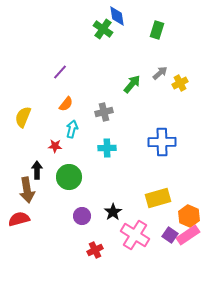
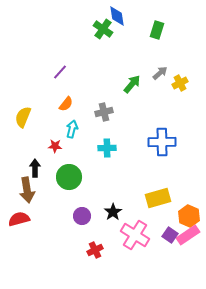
black arrow: moved 2 px left, 2 px up
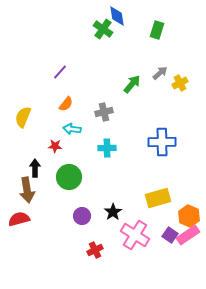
cyan arrow: rotated 96 degrees counterclockwise
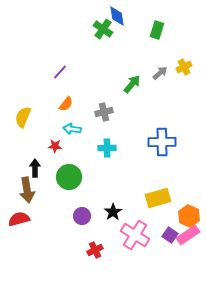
yellow cross: moved 4 px right, 16 px up
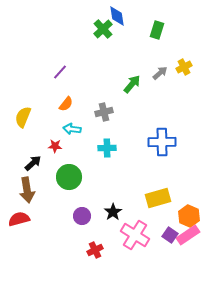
green cross: rotated 12 degrees clockwise
black arrow: moved 2 px left, 5 px up; rotated 48 degrees clockwise
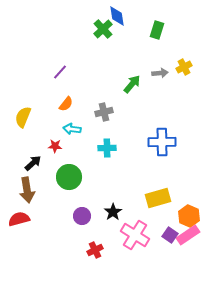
gray arrow: rotated 35 degrees clockwise
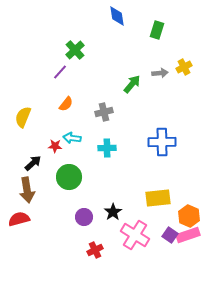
green cross: moved 28 px left, 21 px down
cyan arrow: moved 9 px down
yellow rectangle: rotated 10 degrees clockwise
purple circle: moved 2 px right, 1 px down
pink rectangle: rotated 15 degrees clockwise
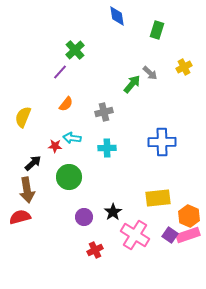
gray arrow: moved 10 px left; rotated 49 degrees clockwise
red semicircle: moved 1 px right, 2 px up
